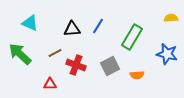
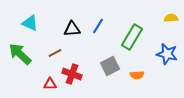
red cross: moved 4 px left, 9 px down
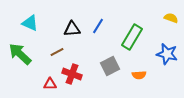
yellow semicircle: rotated 24 degrees clockwise
brown line: moved 2 px right, 1 px up
orange semicircle: moved 2 px right
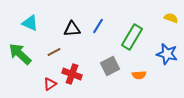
brown line: moved 3 px left
red triangle: rotated 32 degrees counterclockwise
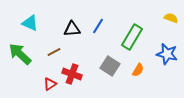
gray square: rotated 30 degrees counterclockwise
orange semicircle: moved 1 px left, 5 px up; rotated 56 degrees counterclockwise
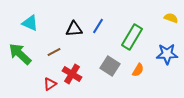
black triangle: moved 2 px right
blue star: rotated 15 degrees counterclockwise
red cross: rotated 12 degrees clockwise
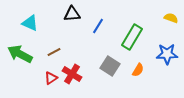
black triangle: moved 2 px left, 15 px up
green arrow: rotated 15 degrees counterclockwise
red triangle: moved 1 px right, 6 px up
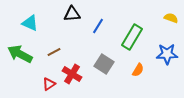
gray square: moved 6 px left, 2 px up
red triangle: moved 2 px left, 6 px down
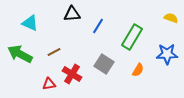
red triangle: rotated 24 degrees clockwise
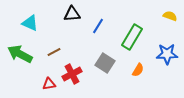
yellow semicircle: moved 1 px left, 2 px up
gray square: moved 1 px right, 1 px up
red cross: rotated 30 degrees clockwise
